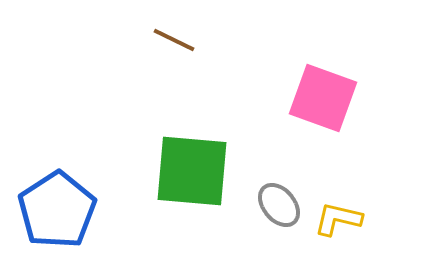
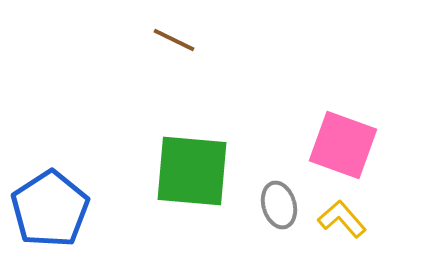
pink square: moved 20 px right, 47 px down
gray ellipse: rotated 24 degrees clockwise
blue pentagon: moved 7 px left, 1 px up
yellow L-shape: moved 4 px right; rotated 36 degrees clockwise
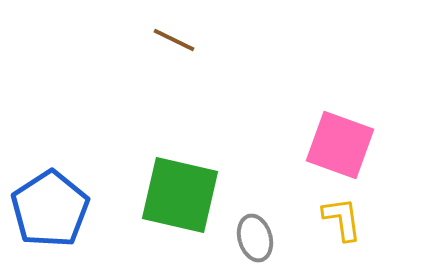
pink square: moved 3 px left
green square: moved 12 px left, 24 px down; rotated 8 degrees clockwise
gray ellipse: moved 24 px left, 33 px down
yellow L-shape: rotated 33 degrees clockwise
